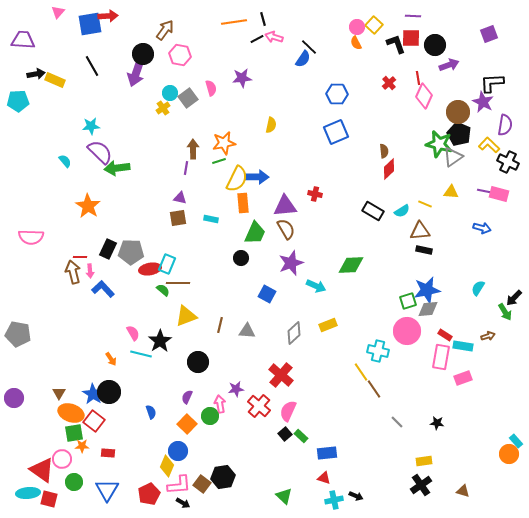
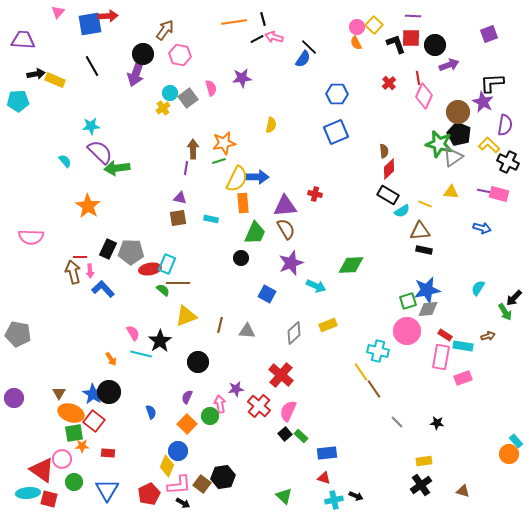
black rectangle at (373, 211): moved 15 px right, 16 px up
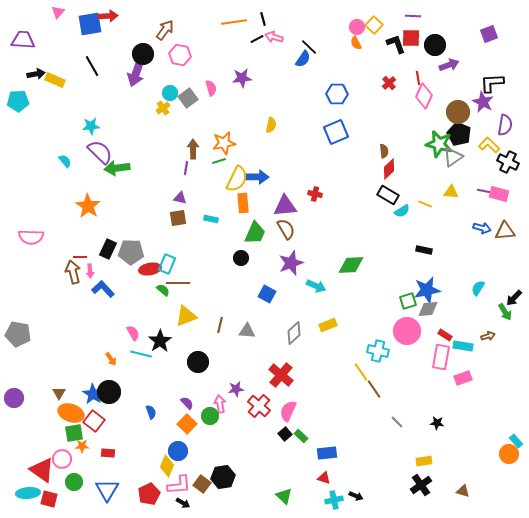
brown triangle at (420, 231): moved 85 px right
purple semicircle at (187, 397): moved 6 px down; rotated 112 degrees clockwise
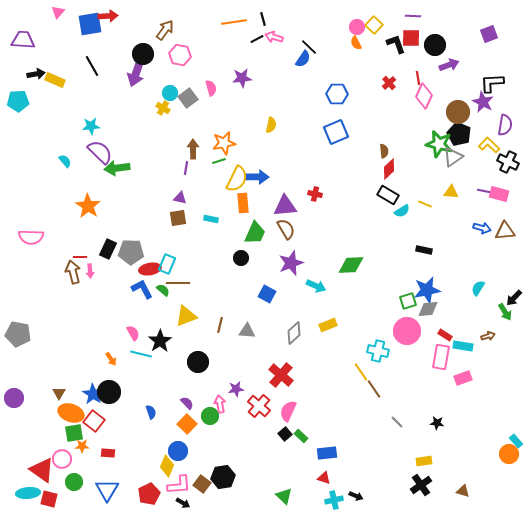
yellow cross at (163, 108): rotated 24 degrees counterclockwise
blue L-shape at (103, 289): moved 39 px right; rotated 15 degrees clockwise
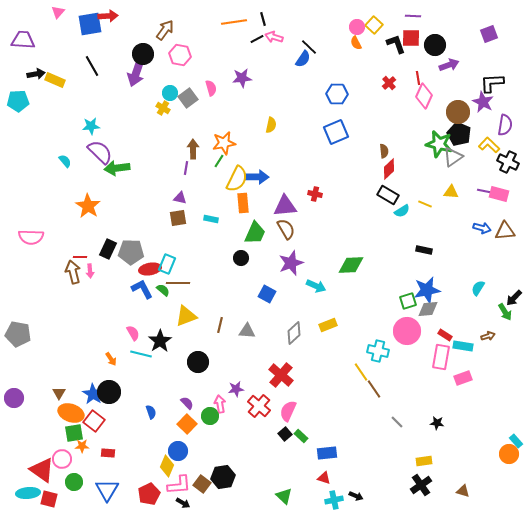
green line at (219, 161): rotated 40 degrees counterclockwise
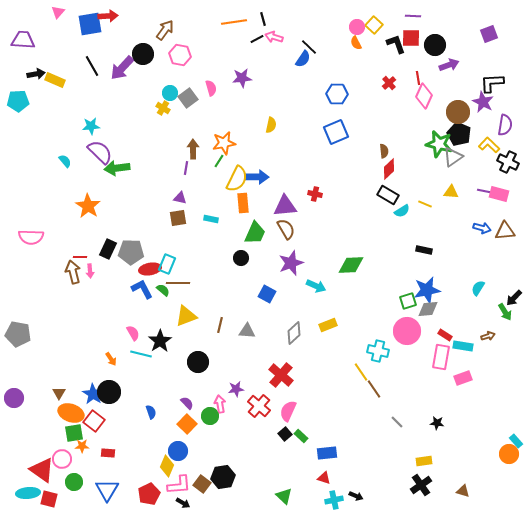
purple arrow at (136, 73): moved 14 px left, 5 px up; rotated 24 degrees clockwise
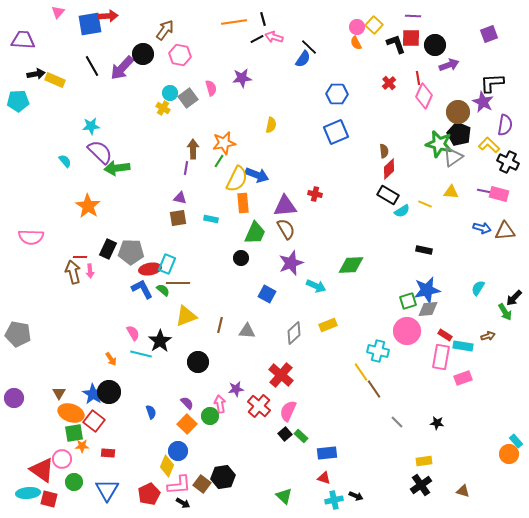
blue arrow at (257, 177): moved 2 px up; rotated 20 degrees clockwise
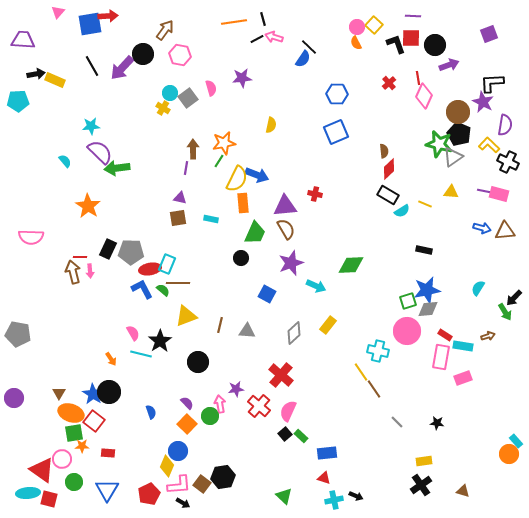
yellow rectangle at (328, 325): rotated 30 degrees counterclockwise
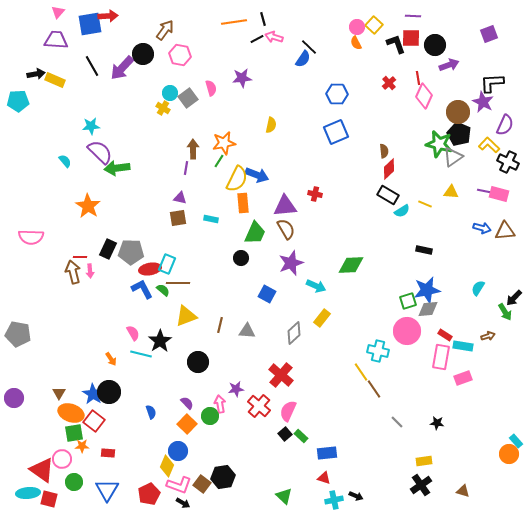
purple trapezoid at (23, 40): moved 33 px right
purple semicircle at (505, 125): rotated 15 degrees clockwise
yellow rectangle at (328, 325): moved 6 px left, 7 px up
pink L-shape at (179, 485): rotated 25 degrees clockwise
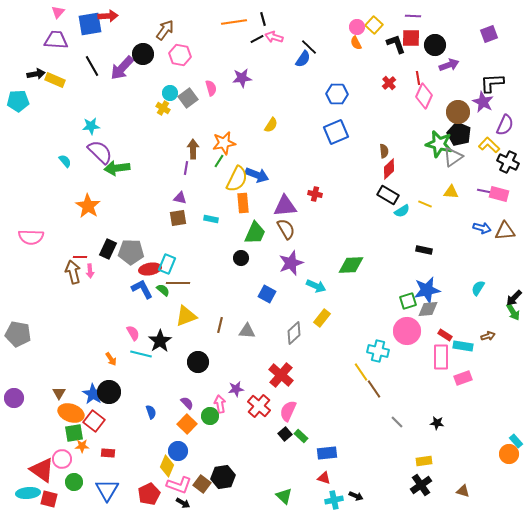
yellow semicircle at (271, 125): rotated 21 degrees clockwise
green arrow at (505, 312): moved 8 px right
pink rectangle at (441, 357): rotated 10 degrees counterclockwise
